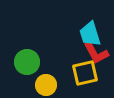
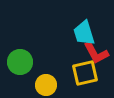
cyan trapezoid: moved 6 px left, 1 px up
green circle: moved 7 px left
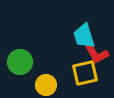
cyan trapezoid: moved 3 px down
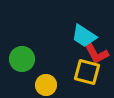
cyan trapezoid: rotated 40 degrees counterclockwise
green circle: moved 2 px right, 3 px up
yellow square: moved 2 px right, 1 px up; rotated 28 degrees clockwise
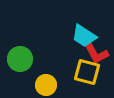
green circle: moved 2 px left
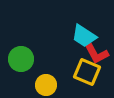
green circle: moved 1 px right
yellow square: rotated 8 degrees clockwise
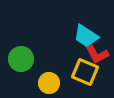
cyan trapezoid: moved 2 px right
yellow square: moved 2 px left
yellow circle: moved 3 px right, 2 px up
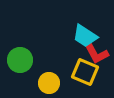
cyan trapezoid: moved 1 px left
green circle: moved 1 px left, 1 px down
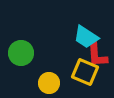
cyan trapezoid: moved 1 px right, 1 px down
red L-shape: moved 1 px right, 2 px down; rotated 24 degrees clockwise
green circle: moved 1 px right, 7 px up
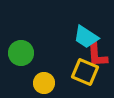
yellow circle: moved 5 px left
